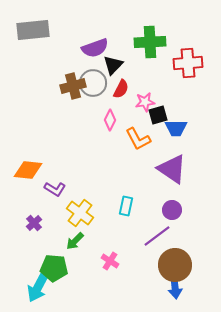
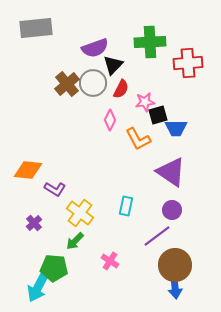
gray rectangle: moved 3 px right, 2 px up
brown cross: moved 6 px left, 2 px up; rotated 25 degrees counterclockwise
purple triangle: moved 1 px left, 3 px down
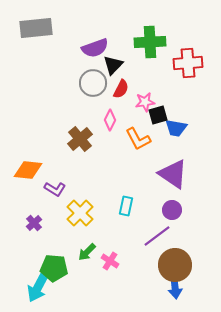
brown cross: moved 13 px right, 55 px down
blue trapezoid: rotated 10 degrees clockwise
purple triangle: moved 2 px right, 2 px down
yellow cross: rotated 8 degrees clockwise
green arrow: moved 12 px right, 11 px down
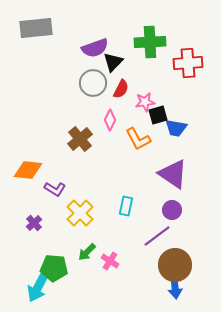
black triangle: moved 3 px up
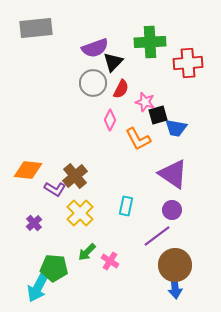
pink star: rotated 24 degrees clockwise
brown cross: moved 5 px left, 37 px down
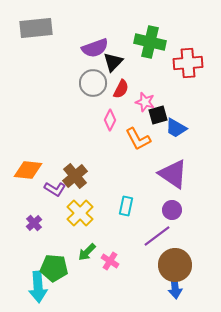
green cross: rotated 16 degrees clockwise
blue trapezoid: rotated 20 degrees clockwise
cyan arrow: rotated 32 degrees counterclockwise
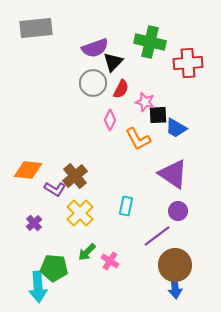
black square: rotated 12 degrees clockwise
purple circle: moved 6 px right, 1 px down
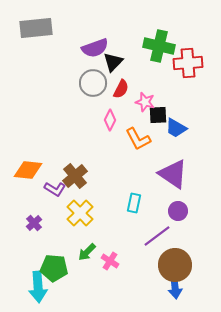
green cross: moved 9 px right, 4 px down
cyan rectangle: moved 8 px right, 3 px up
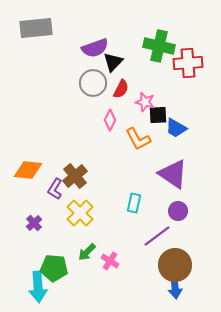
purple L-shape: rotated 90 degrees clockwise
